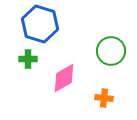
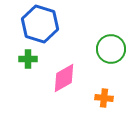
green circle: moved 2 px up
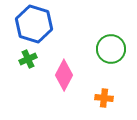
blue hexagon: moved 6 px left
green cross: rotated 24 degrees counterclockwise
pink diamond: moved 3 px up; rotated 32 degrees counterclockwise
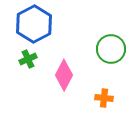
blue hexagon: rotated 15 degrees clockwise
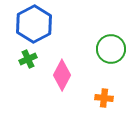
pink diamond: moved 2 px left
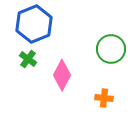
blue hexagon: rotated 6 degrees clockwise
green cross: rotated 30 degrees counterclockwise
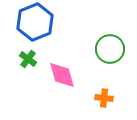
blue hexagon: moved 1 px right, 2 px up
green circle: moved 1 px left
pink diamond: rotated 44 degrees counterclockwise
